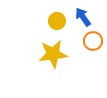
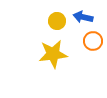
blue arrow: rotated 42 degrees counterclockwise
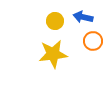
yellow circle: moved 2 px left
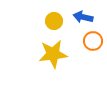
yellow circle: moved 1 px left
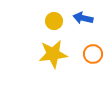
blue arrow: moved 1 px down
orange circle: moved 13 px down
